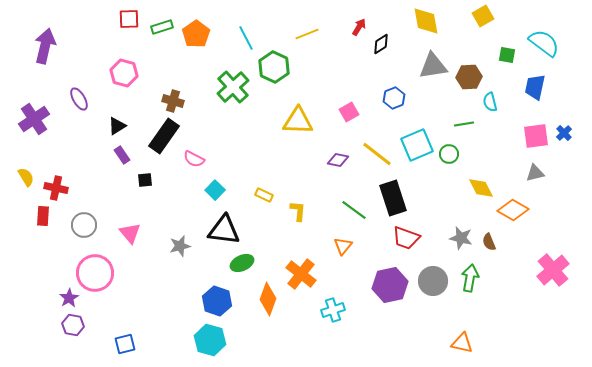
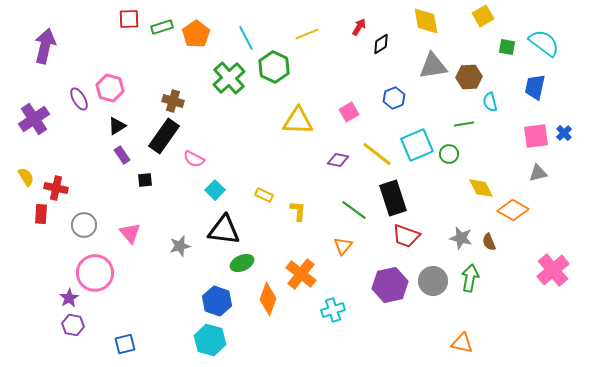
green square at (507, 55): moved 8 px up
pink hexagon at (124, 73): moved 14 px left, 15 px down
green cross at (233, 87): moved 4 px left, 9 px up
gray triangle at (535, 173): moved 3 px right
red rectangle at (43, 216): moved 2 px left, 2 px up
red trapezoid at (406, 238): moved 2 px up
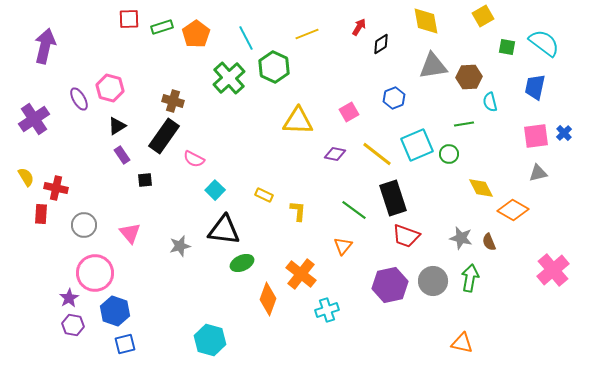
purple diamond at (338, 160): moved 3 px left, 6 px up
blue hexagon at (217, 301): moved 102 px left, 10 px down
cyan cross at (333, 310): moved 6 px left
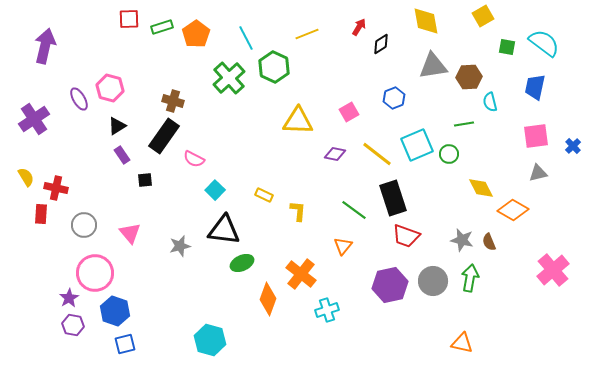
blue cross at (564, 133): moved 9 px right, 13 px down
gray star at (461, 238): moved 1 px right, 2 px down
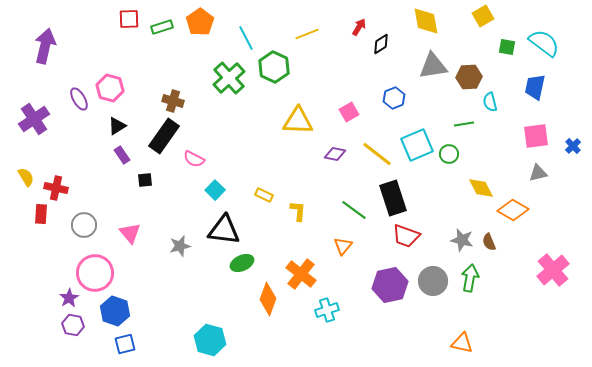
orange pentagon at (196, 34): moved 4 px right, 12 px up
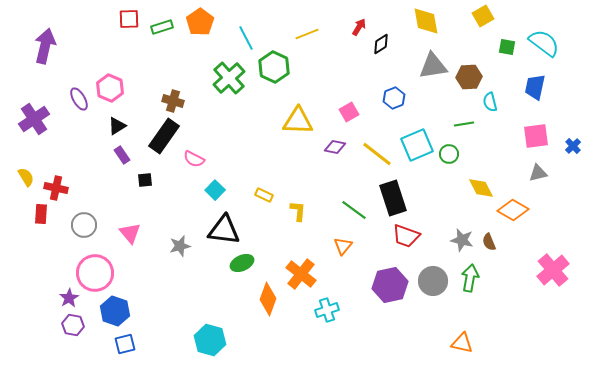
pink hexagon at (110, 88): rotated 8 degrees clockwise
purple diamond at (335, 154): moved 7 px up
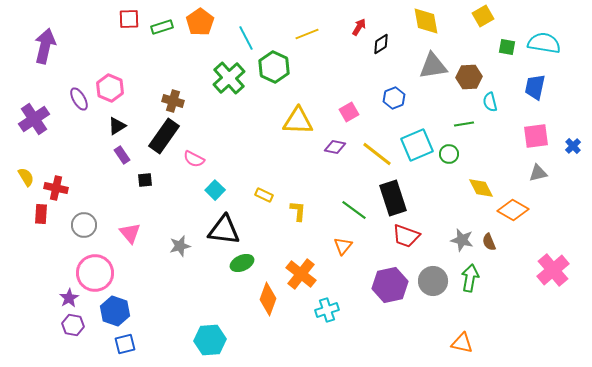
cyan semicircle at (544, 43): rotated 28 degrees counterclockwise
cyan hexagon at (210, 340): rotated 20 degrees counterclockwise
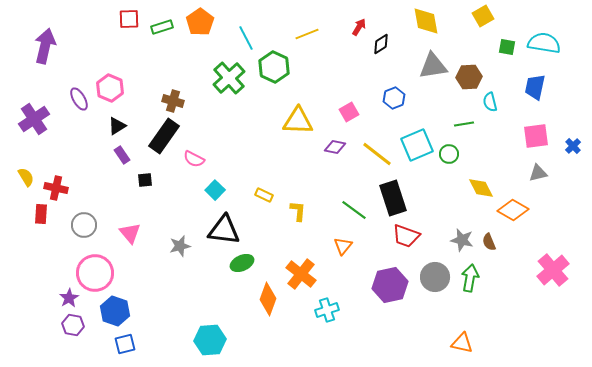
gray circle at (433, 281): moved 2 px right, 4 px up
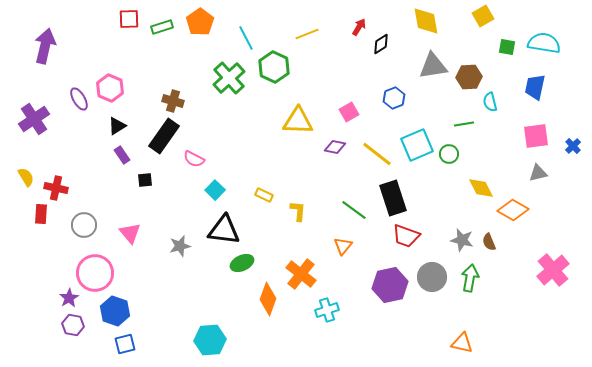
gray circle at (435, 277): moved 3 px left
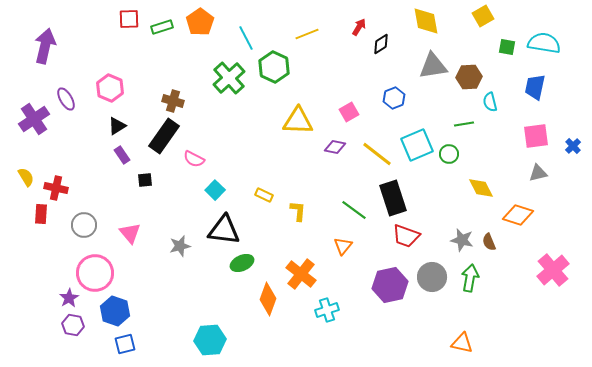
purple ellipse at (79, 99): moved 13 px left
orange diamond at (513, 210): moved 5 px right, 5 px down; rotated 12 degrees counterclockwise
